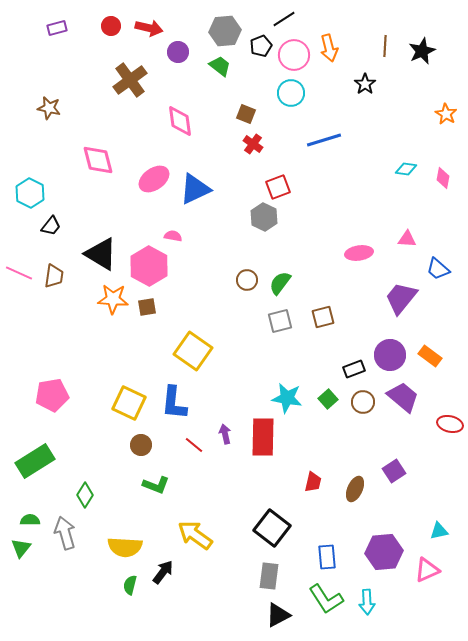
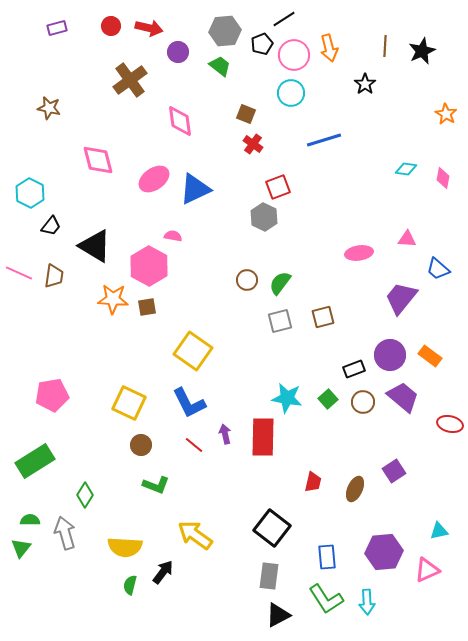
black pentagon at (261, 46): moved 1 px right, 2 px up
black triangle at (101, 254): moved 6 px left, 8 px up
blue L-shape at (174, 403): moved 15 px right; rotated 33 degrees counterclockwise
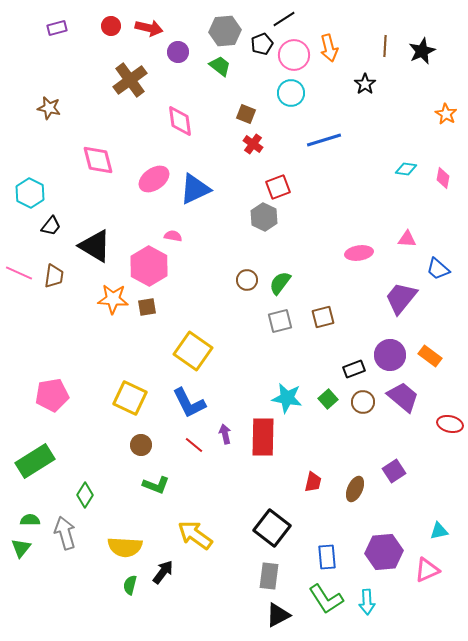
yellow square at (129, 403): moved 1 px right, 5 px up
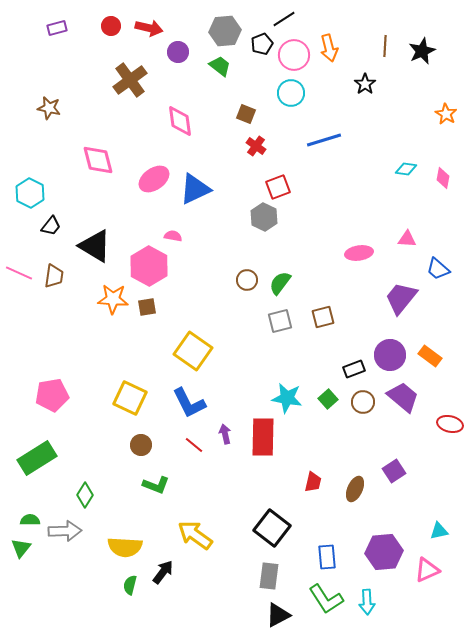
red cross at (253, 144): moved 3 px right, 2 px down
green rectangle at (35, 461): moved 2 px right, 3 px up
gray arrow at (65, 533): moved 2 px up; rotated 104 degrees clockwise
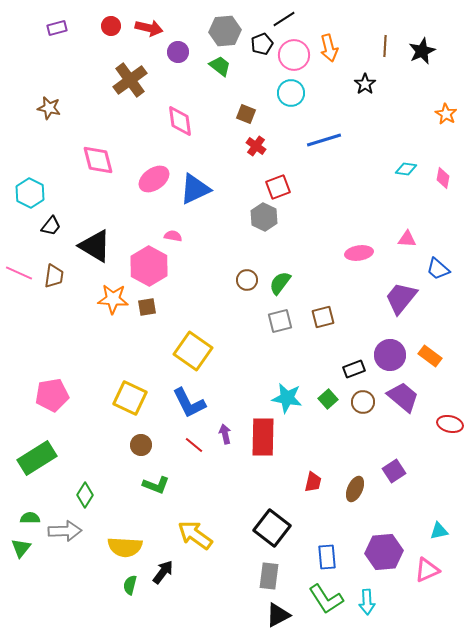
green semicircle at (30, 520): moved 2 px up
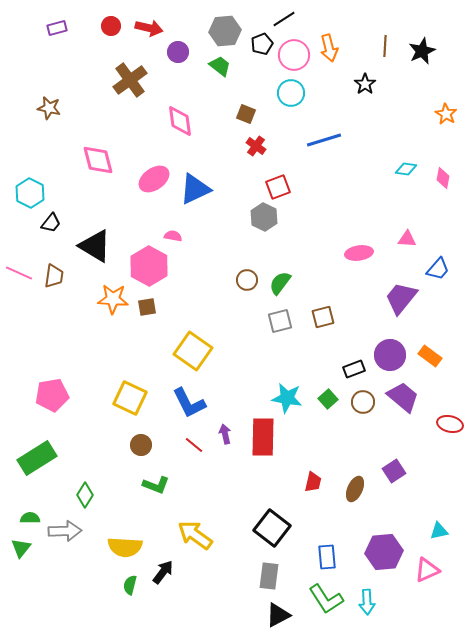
black trapezoid at (51, 226): moved 3 px up
blue trapezoid at (438, 269): rotated 90 degrees counterclockwise
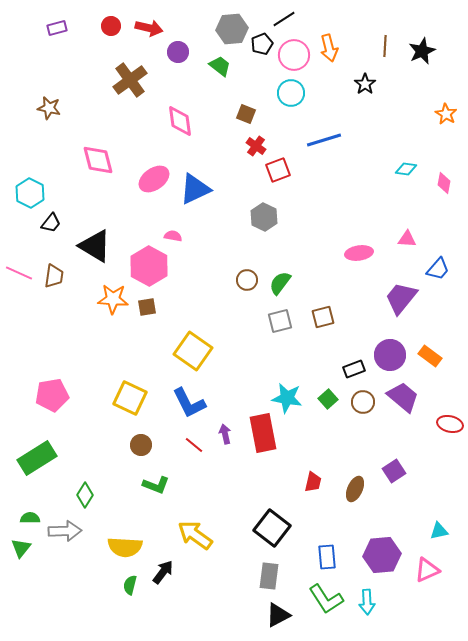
gray hexagon at (225, 31): moved 7 px right, 2 px up
pink diamond at (443, 178): moved 1 px right, 5 px down
red square at (278, 187): moved 17 px up
red rectangle at (263, 437): moved 4 px up; rotated 12 degrees counterclockwise
purple hexagon at (384, 552): moved 2 px left, 3 px down
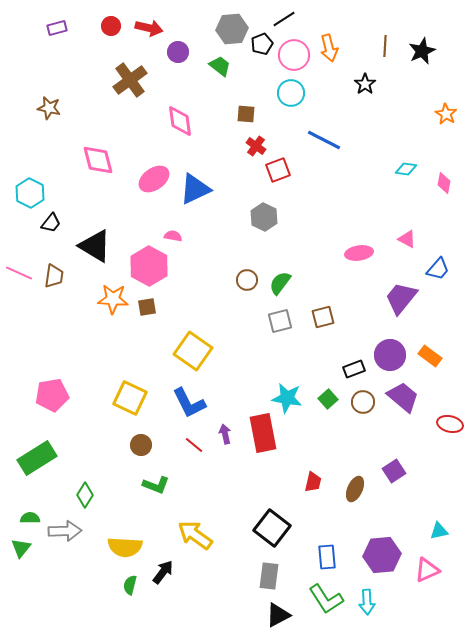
brown square at (246, 114): rotated 18 degrees counterclockwise
blue line at (324, 140): rotated 44 degrees clockwise
pink triangle at (407, 239): rotated 24 degrees clockwise
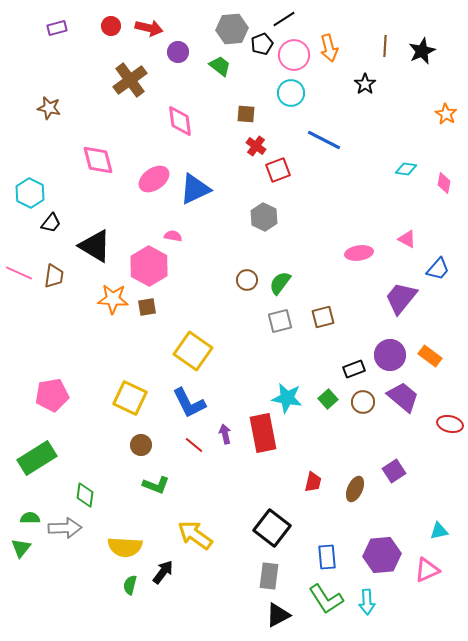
green diamond at (85, 495): rotated 25 degrees counterclockwise
gray arrow at (65, 531): moved 3 px up
